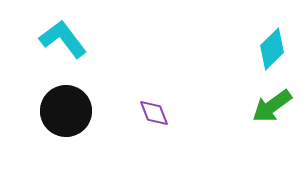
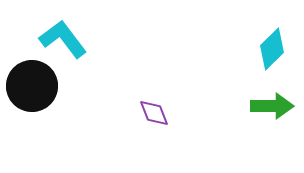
green arrow: rotated 144 degrees counterclockwise
black circle: moved 34 px left, 25 px up
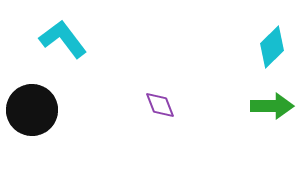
cyan diamond: moved 2 px up
black circle: moved 24 px down
purple diamond: moved 6 px right, 8 px up
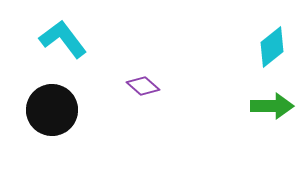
cyan diamond: rotated 6 degrees clockwise
purple diamond: moved 17 px left, 19 px up; rotated 28 degrees counterclockwise
black circle: moved 20 px right
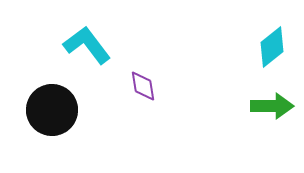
cyan L-shape: moved 24 px right, 6 px down
purple diamond: rotated 40 degrees clockwise
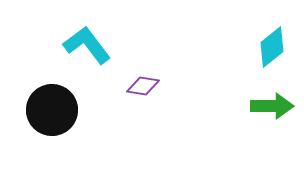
purple diamond: rotated 72 degrees counterclockwise
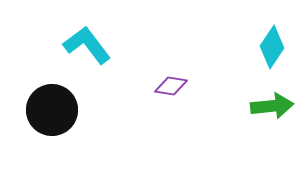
cyan diamond: rotated 18 degrees counterclockwise
purple diamond: moved 28 px right
green arrow: rotated 6 degrees counterclockwise
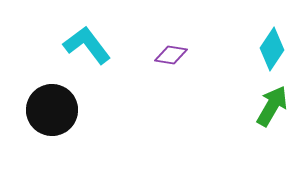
cyan diamond: moved 2 px down
purple diamond: moved 31 px up
green arrow: rotated 54 degrees counterclockwise
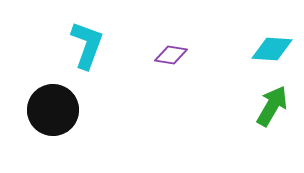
cyan L-shape: rotated 57 degrees clockwise
cyan diamond: rotated 60 degrees clockwise
black circle: moved 1 px right
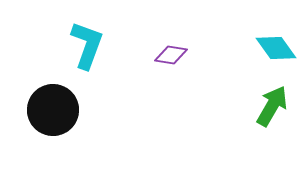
cyan diamond: moved 4 px right, 1 px up; rotated 51 degrees clockwise
